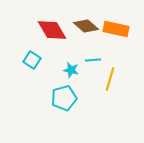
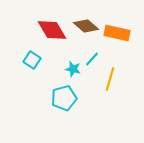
orange rectangle: moved 1 px right, 4 px down
cyan line: moved 1 px left, 1 px up; rotated 42 degrees counterclockwise
cyan star: moved 2 px right, 1 px up
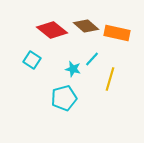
red diamond: rotated 20 degrees counterclockwise
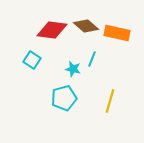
red diamond: rotated 32 degrees counterclockwise
cyan line: rotated 21 degrees counterclockwise
yellow line: moved 22 px down
